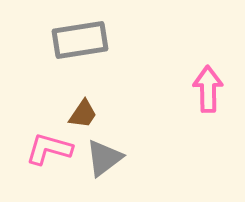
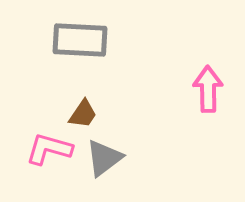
gray rectangle: rotated 12 degrees clockwise
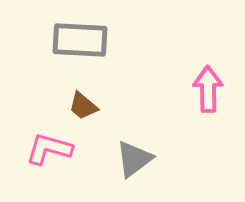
brown trapezoid: moved 8 px up; rotated 96 degrees clockwise
gray triangle: moved 30 px right, 1 px down
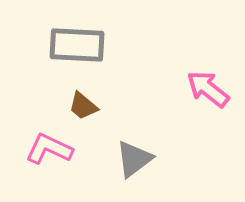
gray rectangle: moved 3 px left, 5 px down
pink arrow: rotated 51 degrees counterclockwise
pink L-shape: rotated 9 degrees clockwise
